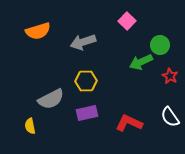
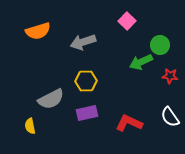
red star: rotated 21 degrees counterclockwise
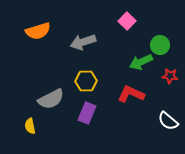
purple rectangle: rotated 55 degrees counterclockwise
white semicircle: moved 2 px left, 4 px down; rotated 15 degrees counterclockwise
red L-shape: moved 2 px right, 29 px up
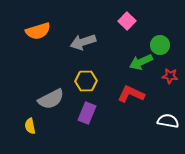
white semicircle: rotated 150 degrees clockwise
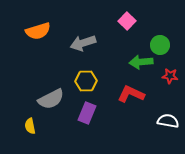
gray arrow: moved 1 px down
green arrow: rotated 20 degrees clockwise
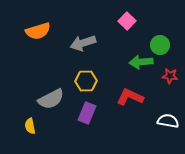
red L-shape: moved 1 px left, 3 px down
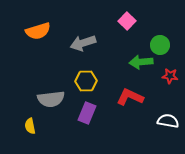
gray semicircle: rotated 20 degrees clockwise
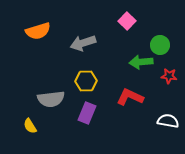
red star: moved 1 px left
yellow semicircle: rotated 21 degrees counterclockwise
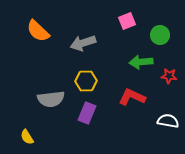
pink square: rotated 24 degrees clockwise
orange semicircle: rotated 60 degrees clockwise
green circle: moved 10 px up
red L-shape: moved 2 px right
yellow semicircle: moved 3 px left, 11 px down
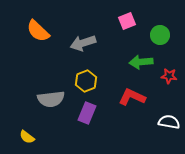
yellow hexagon: rotated 20 degrees counterclockwise
white semicircle: moved 1 px right, 1 px down
yellow semicircle: rotated 21 degrees counterclockwise
